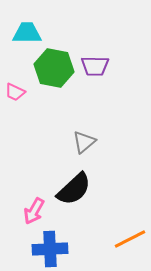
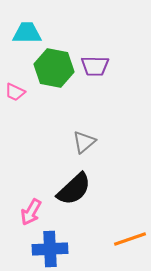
pink arrow: moved 3 px left, 1 px down
orange line: rotated 8 degrees clockwise
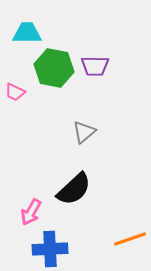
gray triangle: moved 10 px up
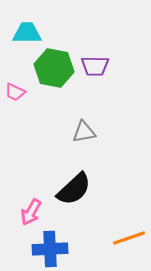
gray triangle: rotated 30 degrees clockwise
orange line: moved 1 px left, 1 px up
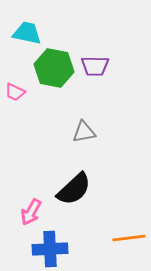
cyan trapezoid: rotated 12 degrees clockwise
orange line: rotated 12 degrees clockwise
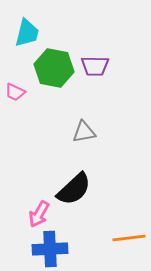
cyan trapezoid: rotated 92 degrees clockwise
pink arrow: moved 8 px right, 2 px down
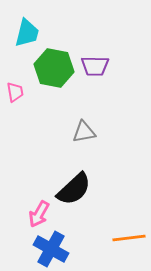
pink trapezoid: rotated 125 degrees counterclockwise
blue cross: moved 1 px right; rotated 32 degrees clockwise
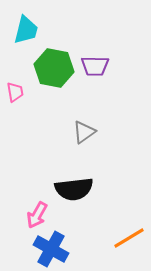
cyan trapezoid: moved 1 px left, 3 px up
gray triangle: rotated 25 degrees counterclockwise
black semicircle: rotated 36 degrees clockwise
pink arrow: moved 2 px left, 1 px down
orange line: rotated 24 degrees counterclockwise
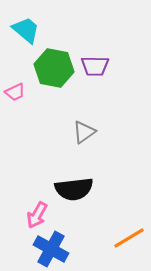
cyan trapezoid: rotated 64 degrees counterclockwise
pink trapezoid: rotated 75 degrees clockwise
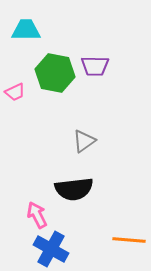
cyan trapezoid: rotated 40 degrees counterclockwise
green hexagon: moved 1 px right, 5 px down
gray triangle: moved 9 px down
pink arrow: rotated 124 degrees clockwise
orange line: moved 2 px down; rotated 36 degrees clockwise
